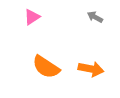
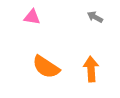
pink triangle: rotated 42 degrees clockwise
orange arrow: rotated 105 degrees counterclockwise
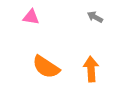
pink triangle: moved 1 px left
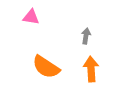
gray arrow: moved 9 px left, 19 px down; rotated 70 degrees clockwise
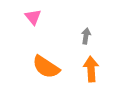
pink triangle: moved 2 px right; rotated 42 degrees clockwise
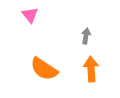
pink triangle: moved 3 px left, 2 px up
orange semicircle: moved 2 px left, 2 px down
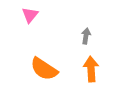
pink triangle: rotated 18 degrees clockwise
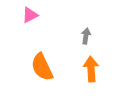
pink triangle: rotated 24 degrees clockwise
orange semicircle: moved 2 px left, 2 px up; rotated 32 degrees clockwise
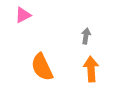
pink triangle: moved 7 px left
